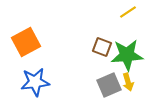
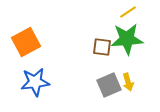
brown square: rotated 12 degrees counterclockwise
green star: moved 16 px up
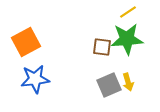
blue star: moved 3 px up
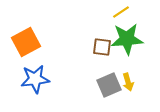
yellow line: moved 7 px left
